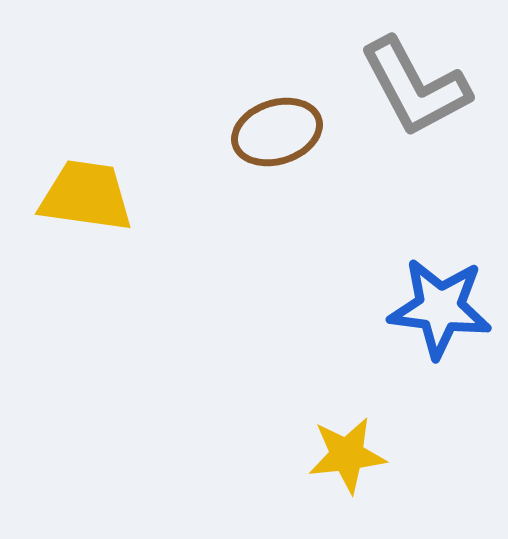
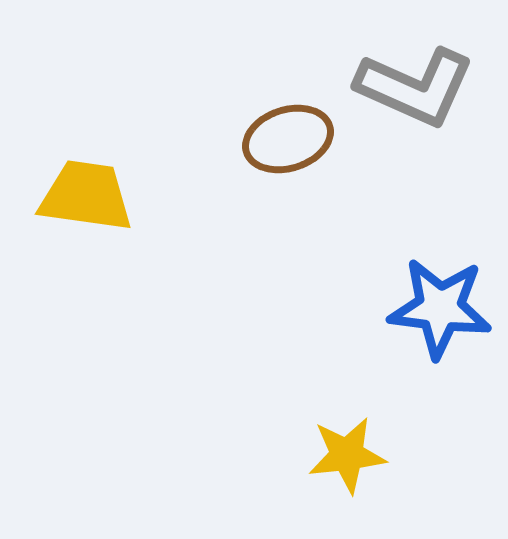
gray L-shape: rotated 38 degrees counterclockwise
brown ellipse: moved 11 px right, 7 px down
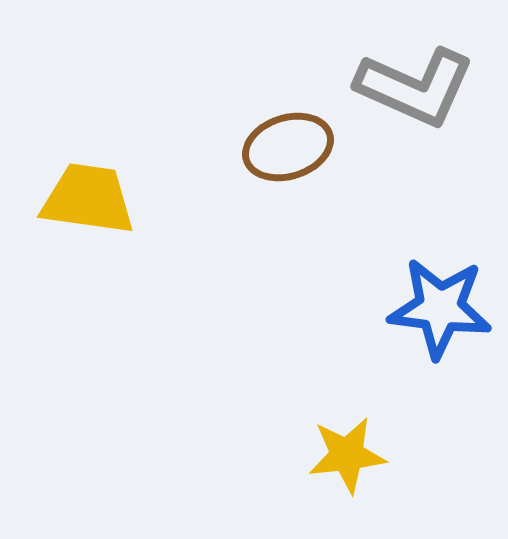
brown ellipse: moved 8 px down
yellow trapezoid: moved 2 px right, 3 px down
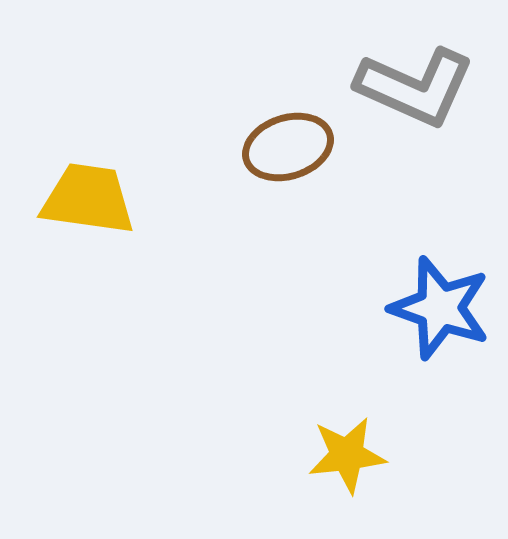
blue star: rotated 12 degrees clockwise
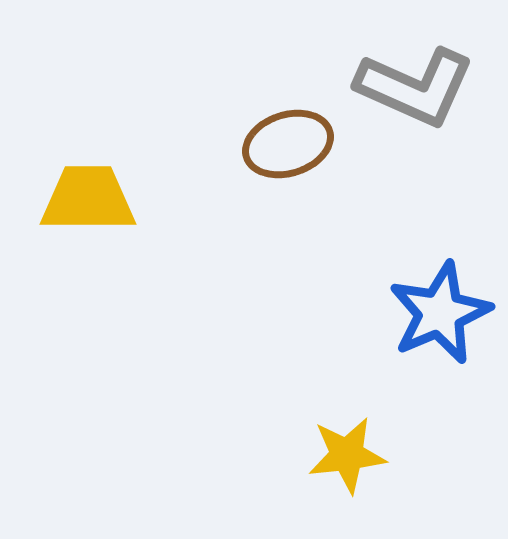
brown ellipse: moved 3 px up
yellow trapezoid: rotated 8 degrees counterclockwise
blue star: moved 5 px down; rotated 30 degrees clockwise
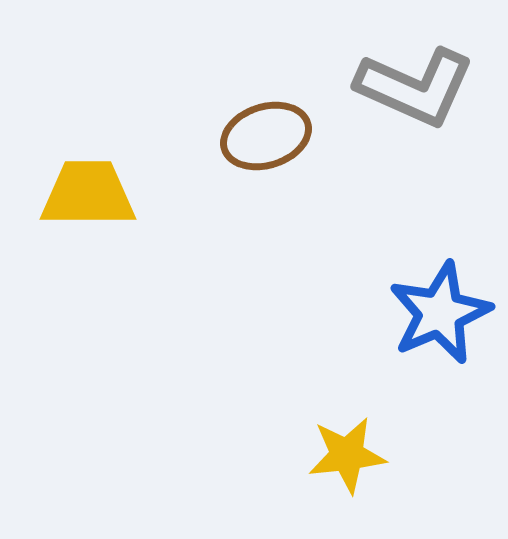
brown ellipse: moved 22 px left, 8 px up
yellow trapezoid: moved 5 px up
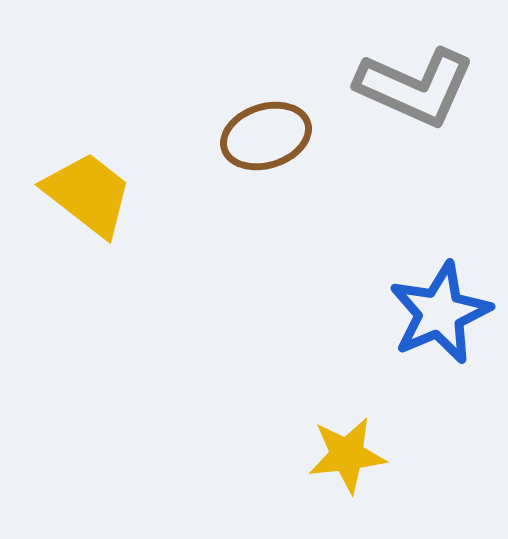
yellow trapezoid: rotated 38 degrees clockwise
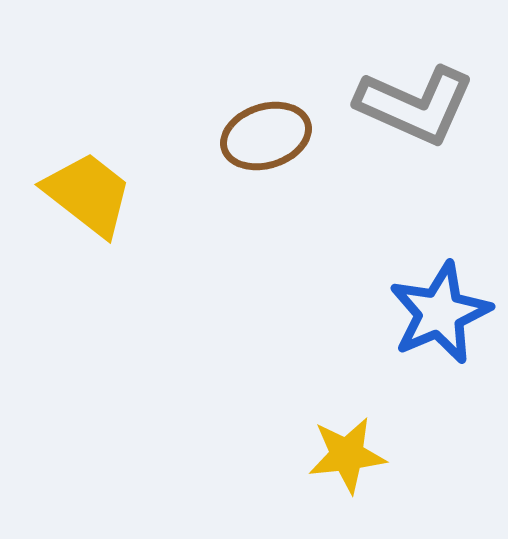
gray L-shape: moved 18 px down
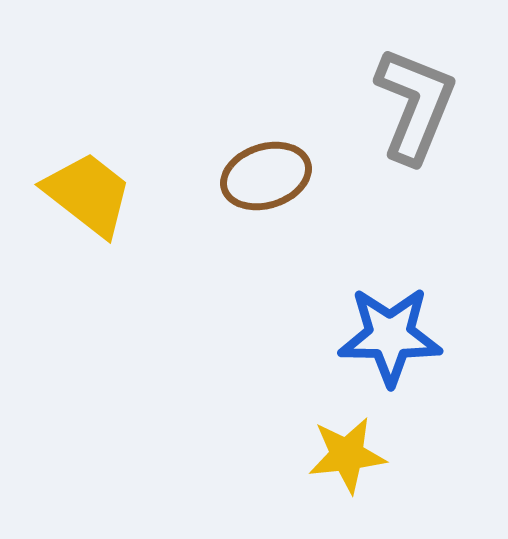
gray L-shape: rotated 92 degrees counterclockwise
brown ellipse: moved 40 px down
blue star: moved 50 px left, 23 px down; rotated 24 degrees clockwise
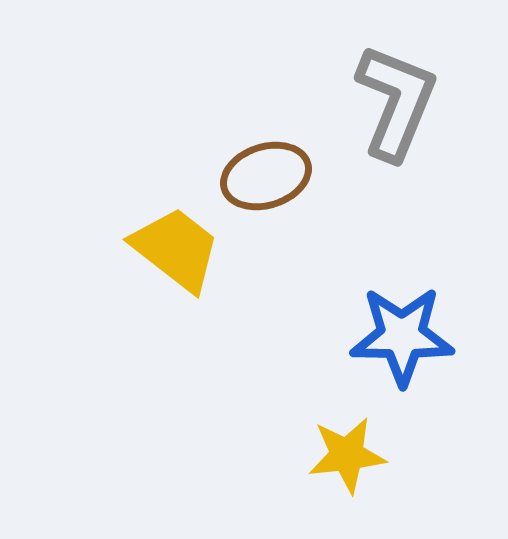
gray L-shape: moved 19 px left, 3 px up
yellow trapezoid: moved 88 px right, 55 px down
blue star: moved 12 px right
